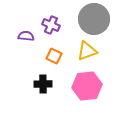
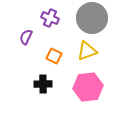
gray circle: moved 2 px left, 1 px up
purple cross: moved 1 px left, 7 px up
purple semicircle: moved 1 px down; rotated 70 degrees counterclockwise
pink hexagon: moved 1 px right, 1 px down
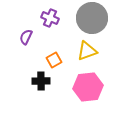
orange square: moved 4 px down; rotated 35 degrees clockwise
black cross: moved 2 px left, 3 px up
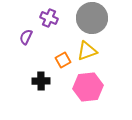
purple cross: moved 1 px left
orange square: moved 9 px right
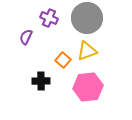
gray circle: moved 5 px left
orange square: rotated 21 degrees counterclockwise
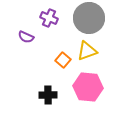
gray circle: moved 2 px right
purple semicircle: rotated 91 degrees counterclockwise
black cross: moved 7 px right, 14 px down
pink hexagon: rotated 12 degrees clockwise
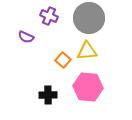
purple cross: moved 2 px up
yellow triangle: rotated 15 degrees clockwise
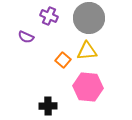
black cross: moved 11 px down
